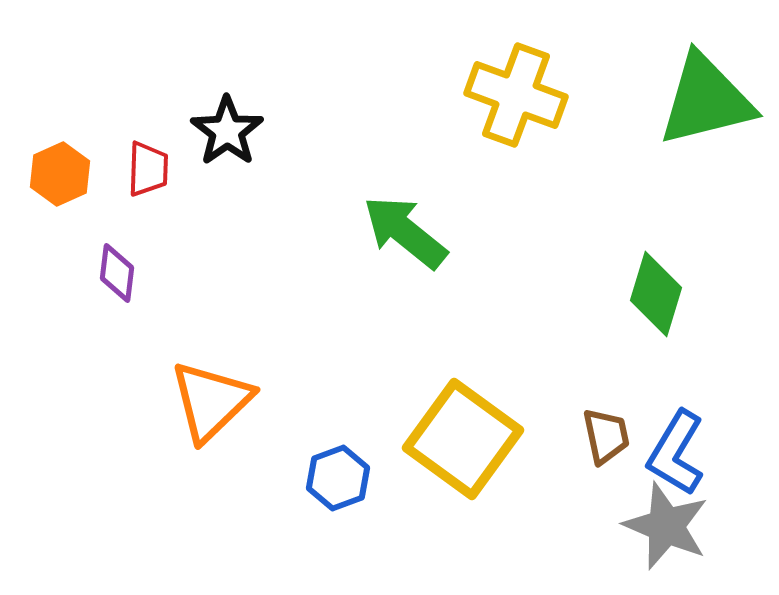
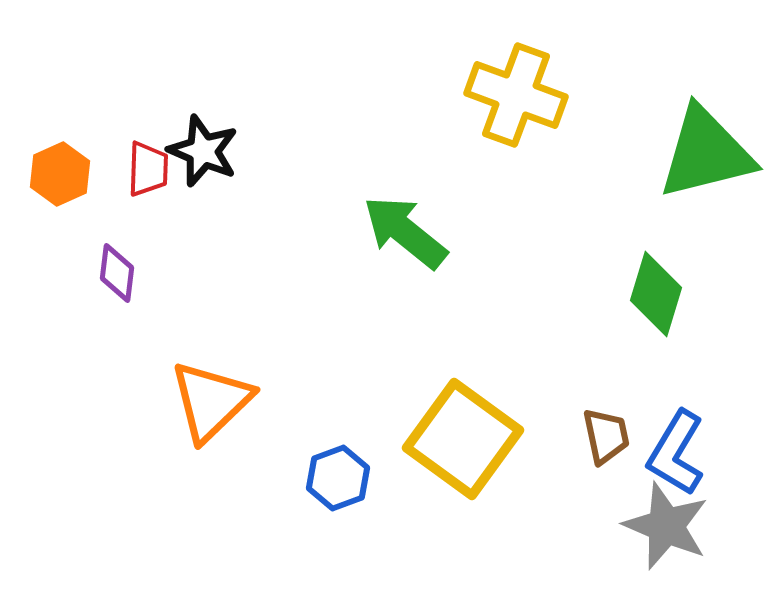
green triangle: moved 53 px down
black star: moved 24 px left, 20 px down; rotated 14 degrees counterclockwise
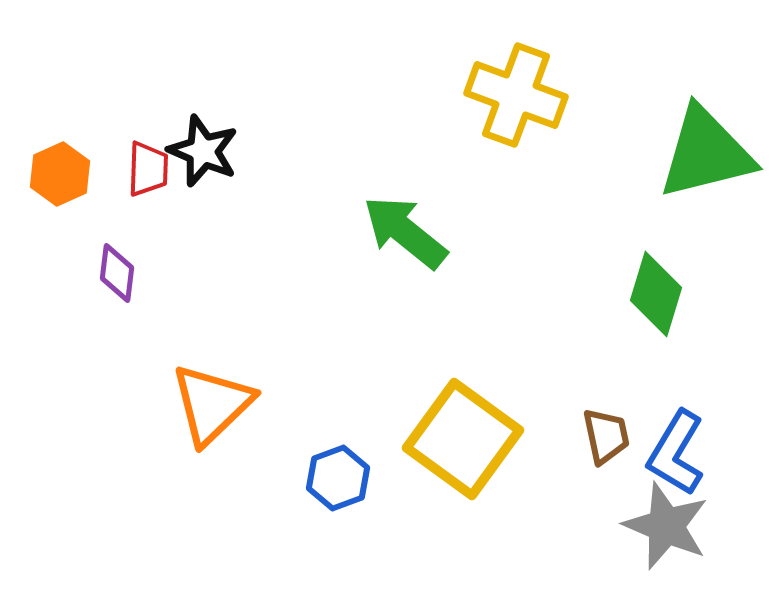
orange triangle: moved 1 px right, 3 px down
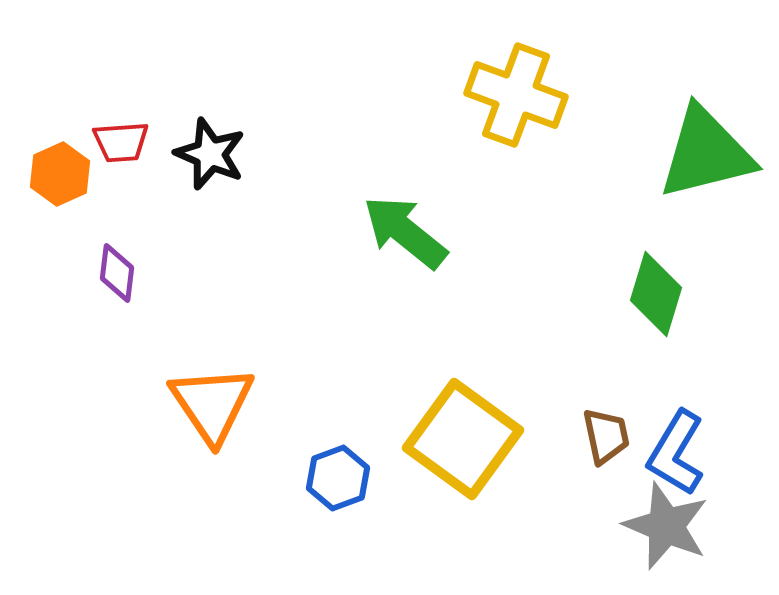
black star: moved 7 px right, 3 px down
red trapezoid: moved 27 px left, 27 px up; rotated 84 degrees clockwise
orange triangle: rotated 20 degrees counterclockwise
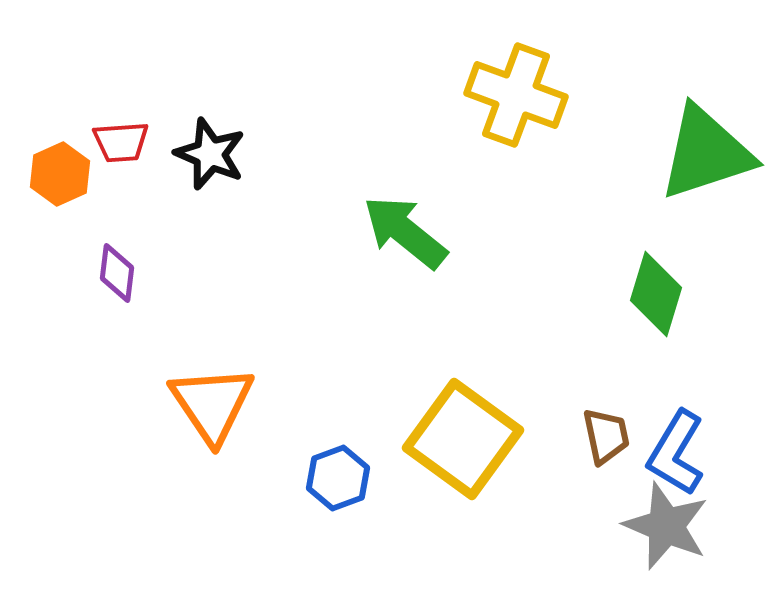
green triangle: rotated 4 degrees counterclockwise
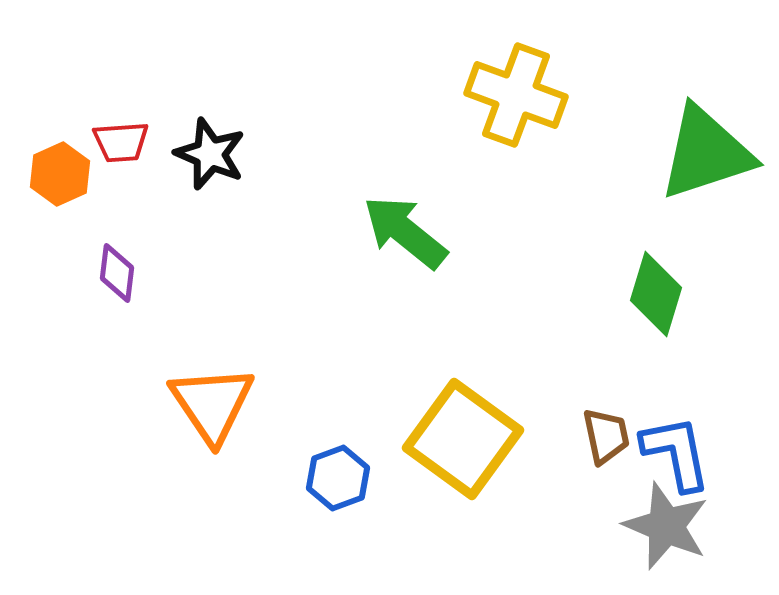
blue L-shape: rotated 138 degrees clockwise
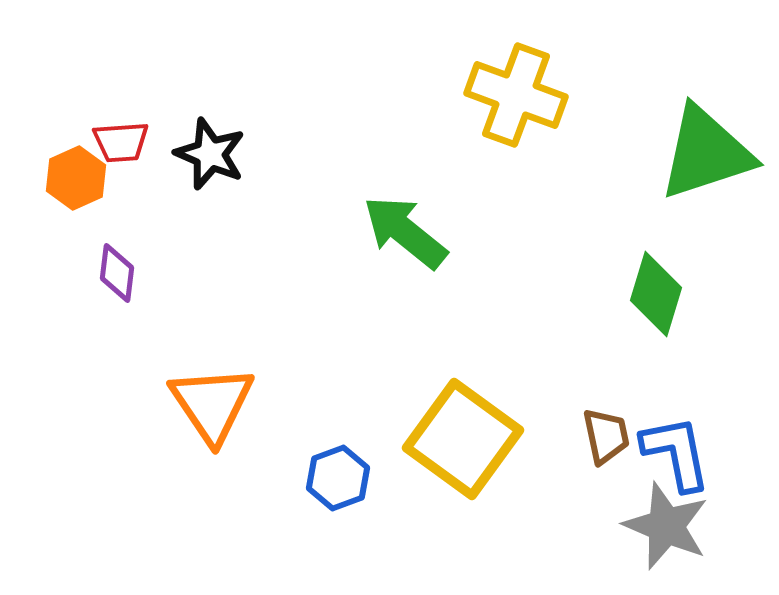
orange hexagon: moved 16 px right, 4 px down
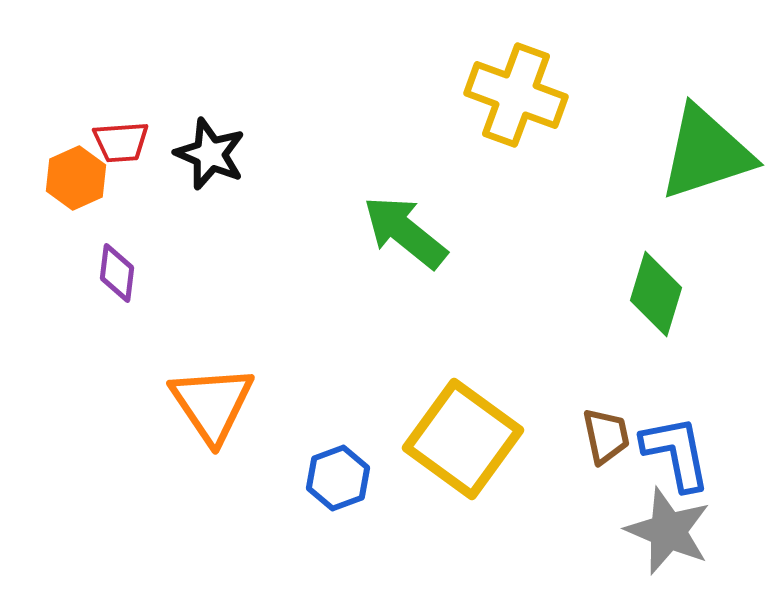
gray star: moved 2 px right, 5 px down
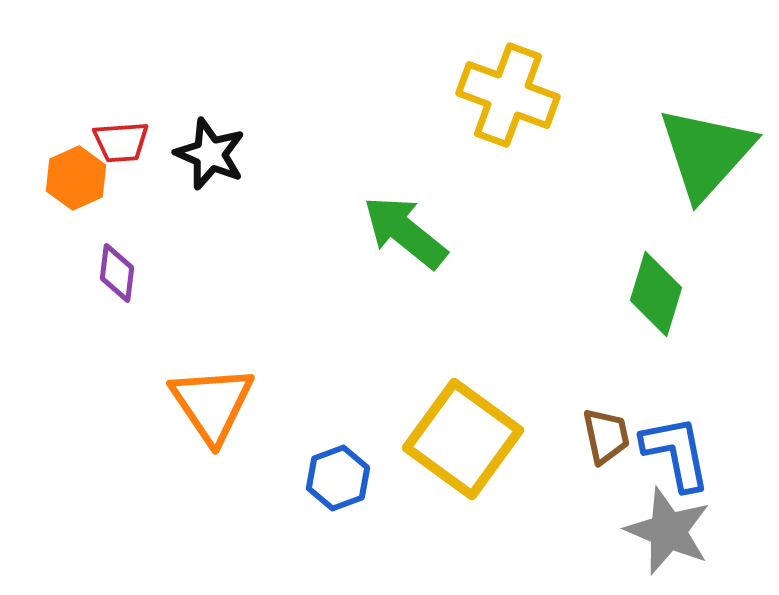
yellow cross: moved 8 px left
green triangle: rotated 30 degrees counterclockwise
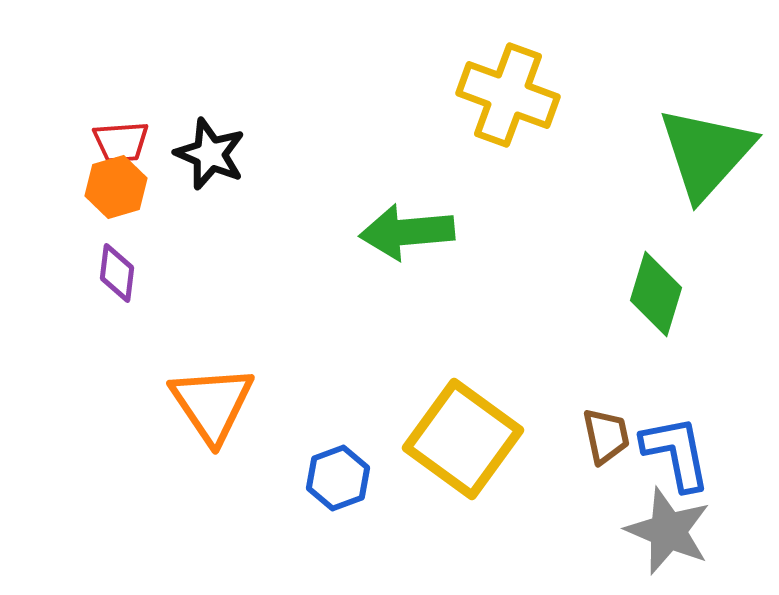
orange hexagon: moved 40 px right, 9 px down; rotated 8 degrees clockwise
green arrow: moved 2 px right; rotated 44 degrees counterclockwise
